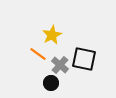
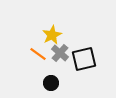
black square: rotated 25 degrees counterclockwise
gray cross: moved 12 px up
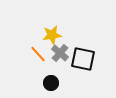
yellow star: rotated 18 degrees clockwise
orange line: rotated 12 degrees clockwise
black square: moved 1 px left; rotated 25 degrees clockwise
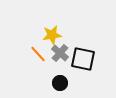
black circle: moved 9 px right
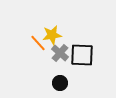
orange line: moved 11 px up
black square: moved 1 px left, 4 px up; rotated 10 degrees counterclockwise
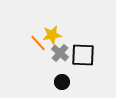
black square: moved 1 px right
black circle: moved 2 px right, 1 px up
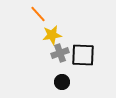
orange line: moved 29 px up
gray cross: rotated 30 degrees clockwise
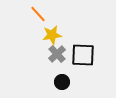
gray cross: moved 3 px left, 1 px down; rotated 24 degrees counterclockwise
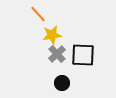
black circle: moved 1 px down
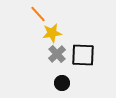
yellow star: moved 2 px up
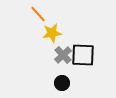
gray cross: moved 6 px right, 1 px down
